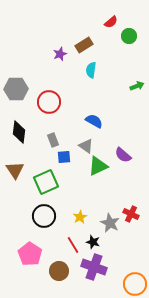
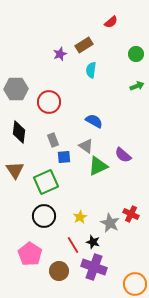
green circle: moved 7 px right, 18 px down
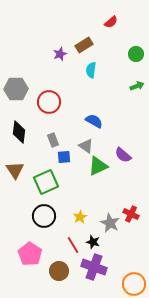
orange circle: moved 1 px left
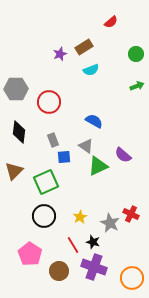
brown rectangle: moved 2 px down
cyan semicircle: rotated 119 degrees counterclockwise
brown triangle: moved 1 px left, 1 px down; rotated 18 degrees clockwise
orange circle: moved 2 px left, 6 px up
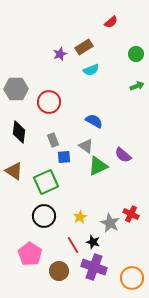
brown triangle: rotated 42 degrees counterclockwise
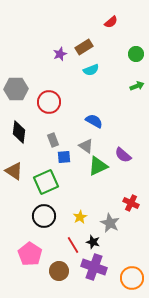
red cross: moved 11 px up
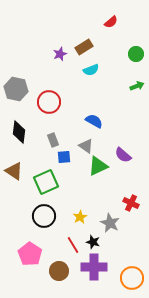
gray hexagon: rotated 15 degrees clockwise
purple cross: rotated 20 degrees counterclockwise
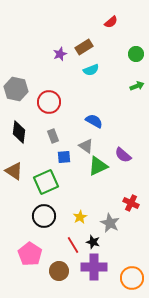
gray rectangle: moved 4 px up
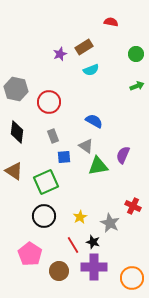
red semicircle: rotated 128 degrees counterclockwise
black diamond: moved 2 px left
purple semicircle: rotated 72 degrees clockwise
green triangle: rotated 15 degrees clockwise
red cross: moved 2 px right, 3 px down
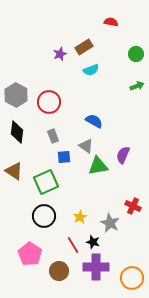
gray hexagon: moved 6 px down; rotated 15 degrees clockwise
purple cross: moved 2 px right
